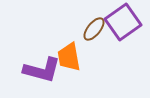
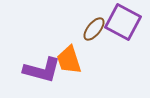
purple square: rotated 27 degrees counterclockwise
orange trapezoid: moved 3 px down; rotated 8 degrees counterclockwise
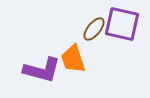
purple square: moved 1 px left, 2 px down; rotated 15 degrees counterclockwise
orange trapezoid: moved 4 px right, 1 px up
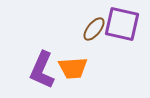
orange trapezoid: moved 9 px down; rotated 76 degrees counterclockwise
purple L-shape: rotated 99 degrees clockwise
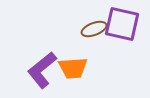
brown ellipse: rotated 30 degrees clockwise
purple L-shape: rotated 27 degrees clockwise
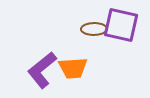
purple square: moved 1 px left, 1 px down
brown ellipse: rotated 20 degrees clockwise
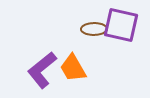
orange trapezoid: rotated 64 degrees clockwise
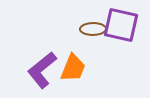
brown ellipse: moved 1 px left
orange trapezoid: rotated 128 degrees counterclockwise
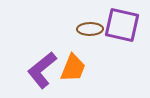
purple square: moved 1 px right
brown ellipse: moved 3 px left
